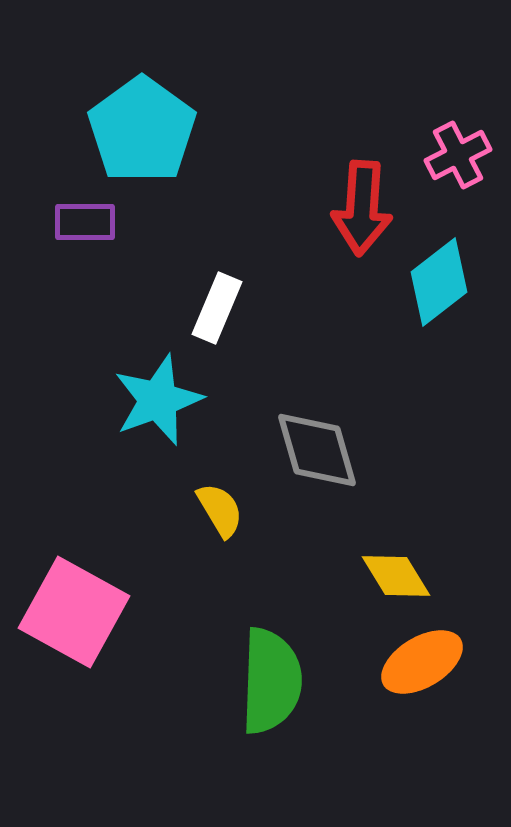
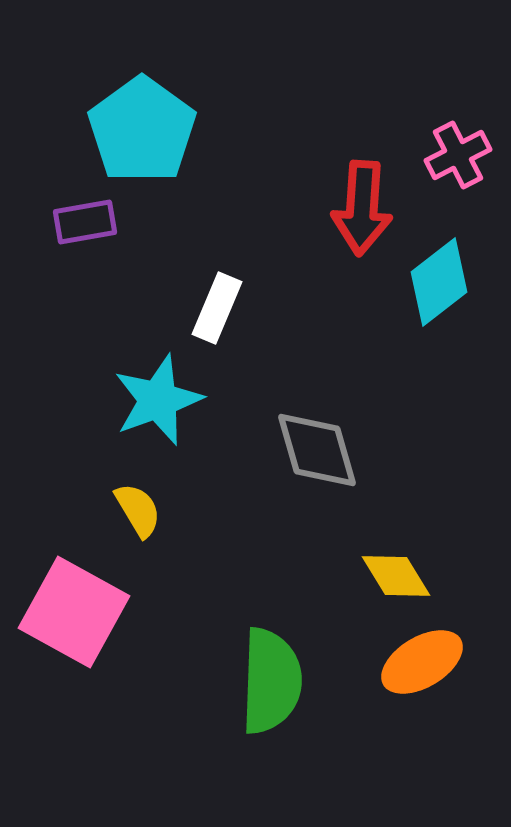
purple rectangle: rotated 10 degrees counterclockwise
yellow semicircle: moved 82 px left
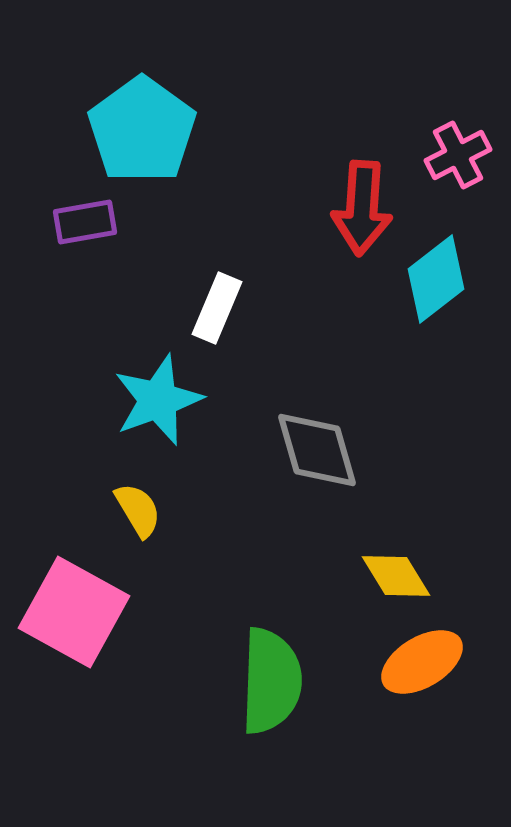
cyan diamond: moved 3 px left, 3 px up
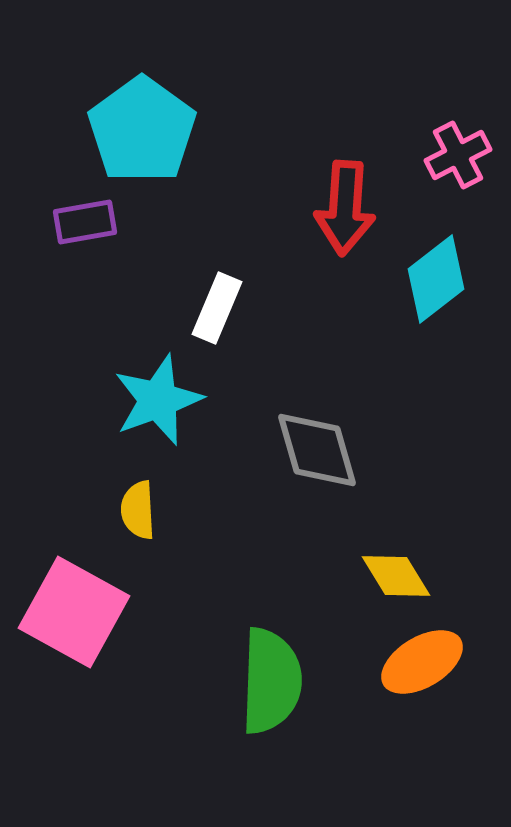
red arrow: moved 17 px left
yellow semicircle: rotated 152 degrees counterclockwise
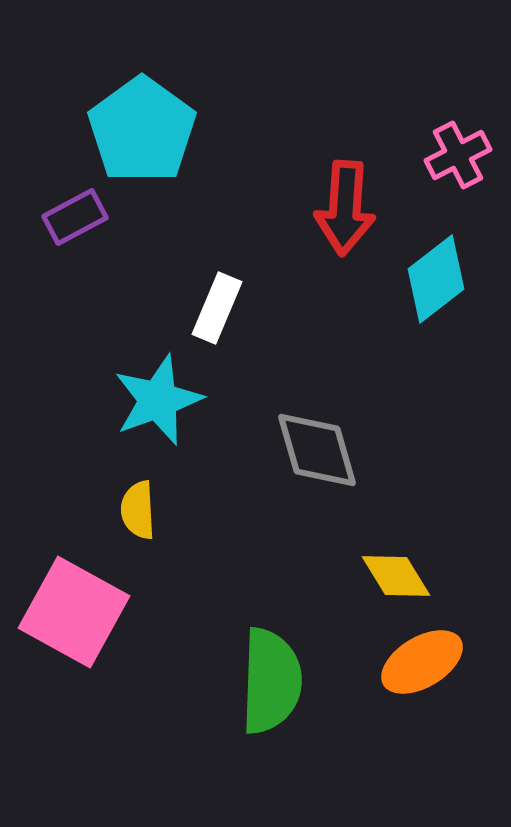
purple rectangle: moved 10 px left, 5 px up; rotated 18 degrees counterclockwise
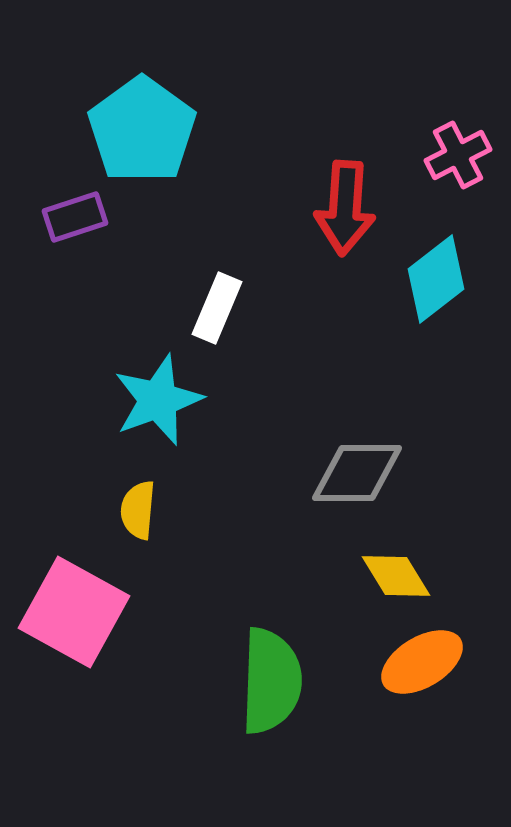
purple rectangle: rotated 10 degrees clockwise
gray diamond: moved 40 px right, 23 px down; rotated 74 degrees counterclockwise
yellow semicircle: rotated 8 degrees clockwise
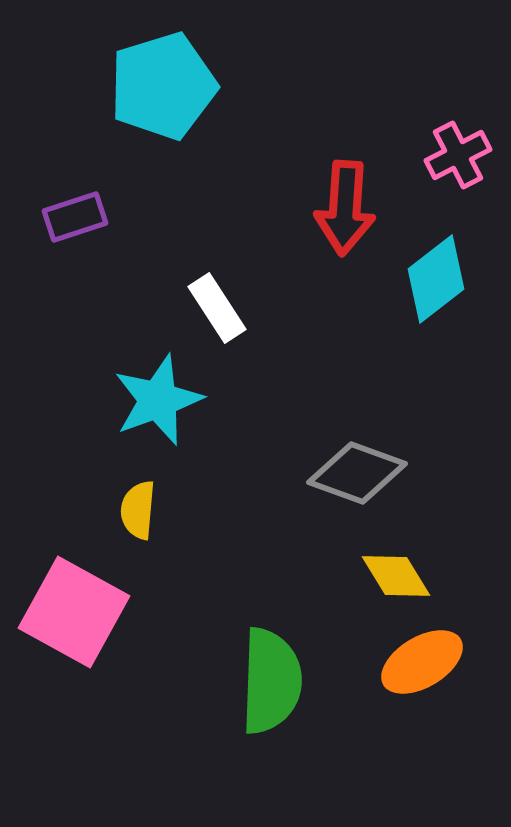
cyan pentagon: moved 21 px right, 44 px up; rotated 19 degrees clockwise
white rectangle: rotated 56 degrees counterclockwise
gray diamond: rotated 20 degrees clockwise
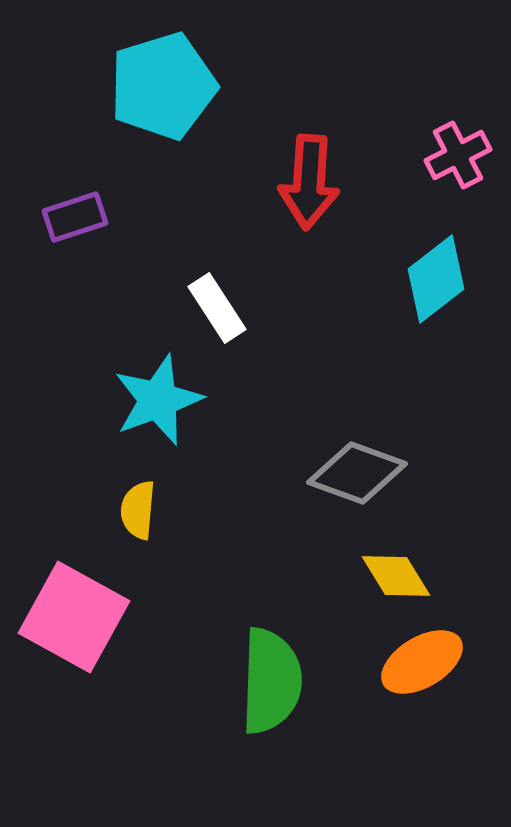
red arrow: moved 36 px left, 26 px up
pink square: moved 5 px down
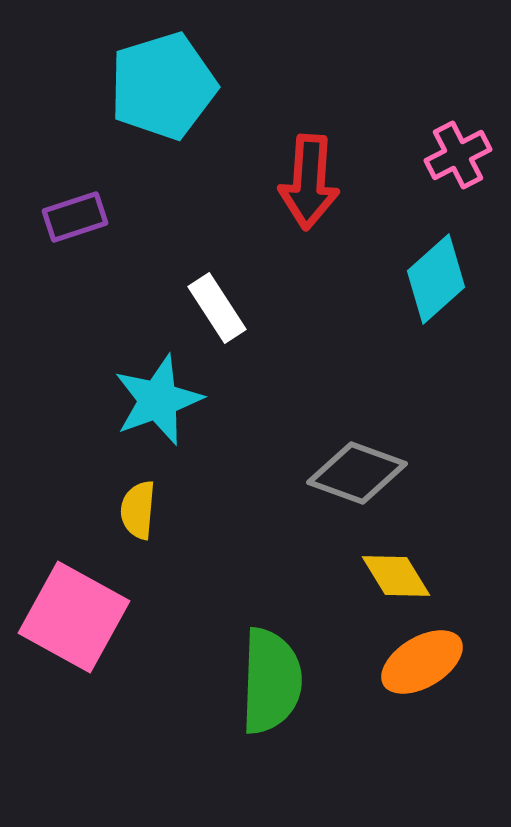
cyan diamond: rotated 4 degrees counterclockwise
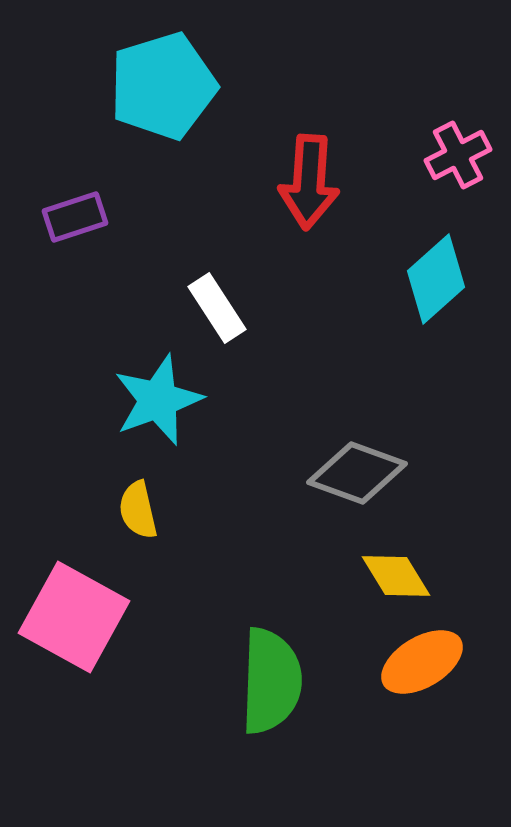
yellow semicircle: rotated 18 degrees counterclockwise
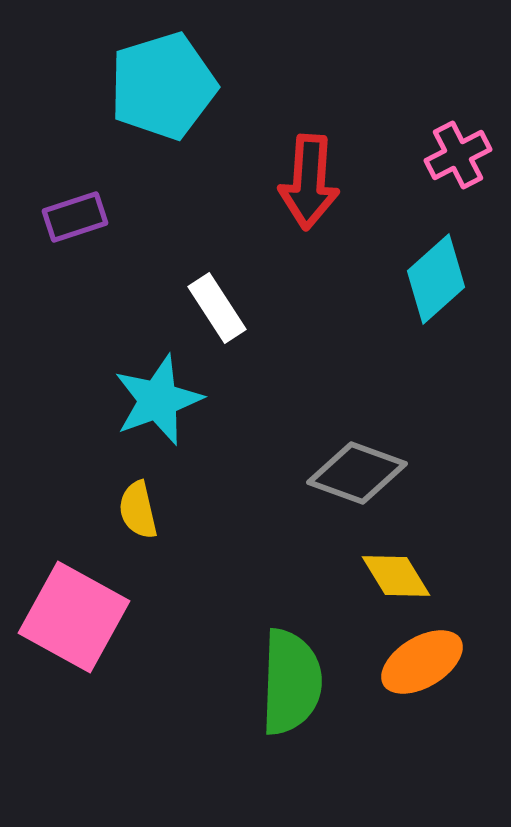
green semicircle: moved 20 px right, 1 px down
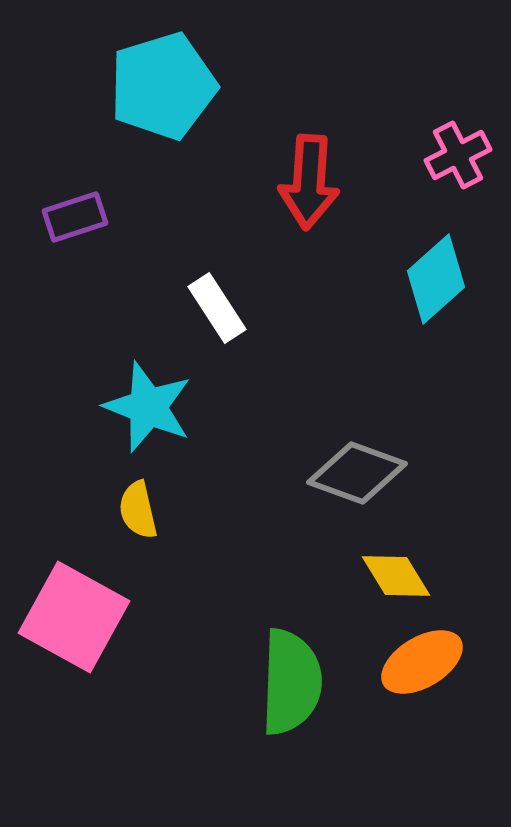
cyan star: moved 10 px left, 7 px down; rotated 30 degrees counterclockwise
